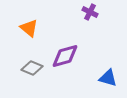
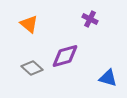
purple cross: moved 7 px down
orange triangle: moved 4 px up
gray diamond: rotated 20 degrees clockwise
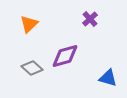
purple cross: rotated 21 degrees clockwise
orange triangle: rotated 36 degrees clockwise
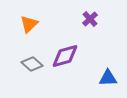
gray diamond: moved 4 px up
blue triangle: rotated 18 degrees counterclockwise
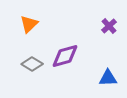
purple cross: moved 19 px right, 7 px down
gray diamond: rotated 10 degrees counterclockwise
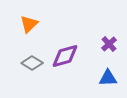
purple cross: moved 18 px down
gray diamond: moved 1 px up
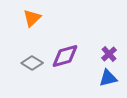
orange triangle: moved 3 px right, 6 px up
purple cross: moved 10 px down
blue triangle: rotated 12 degrees counterclockwise
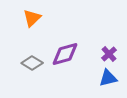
purple diamond: moved 2 px up
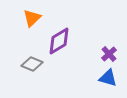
purple diamond: moved 6 px left, 13 px up; rotated 16 degrees counterclockwise
gray diamond: moved 1 px down; rotated 10 degrees counterclockwise
blue triangle: rotated 30 degrees clockwise
